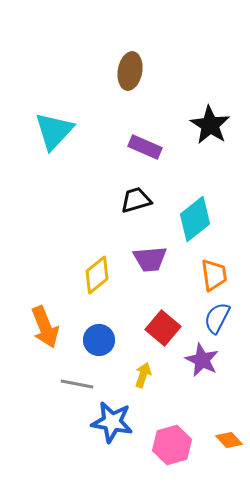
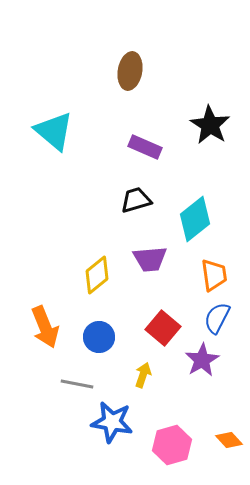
cyan triangle: rotated 33 degrees counterclockwise
blue circle: moved 3 px up
purple star: rotated 16 degrees clockwise
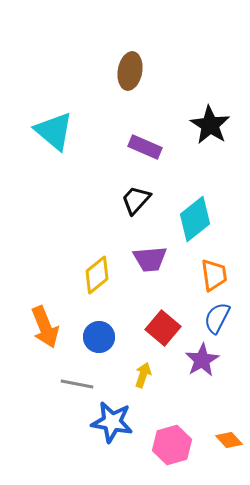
black trapezoid: rotated 32 degrees counterclockwise
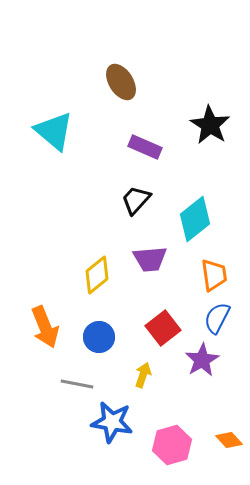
brown ellipse: moved 9 px left, 11 px down; rotated 42 degrees counterclockwise
red square: rotated 12 degrees clockwise
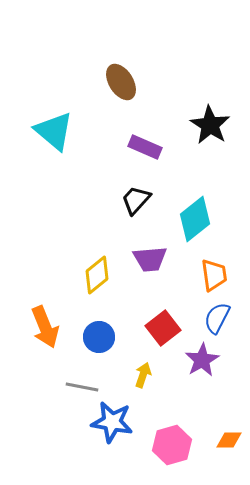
gray line: moved 5 px right, 3 px down
orange diamond: rotated 48 degrees counterclockwise
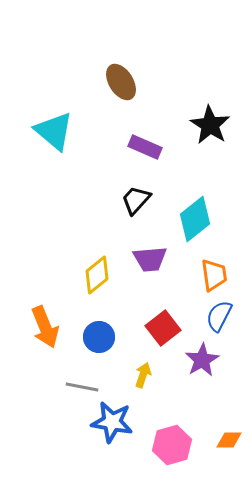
blue semicircle: moved 2 px right, 2 px up
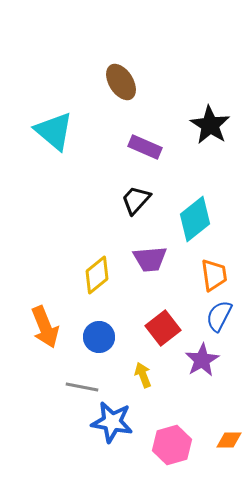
yellow arrow: rotated 40 degrees counterclockwise
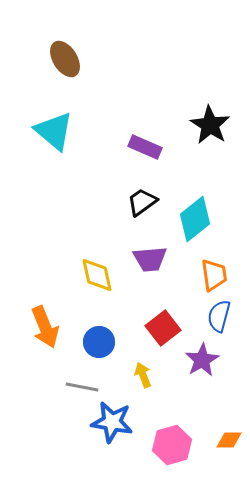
brown ellipse: moved 56 px left, 23 px up
black trapezoid: moved 6 px right, 2 px down; rotated 12 degrees clockwise
yellow diamond: rotated 63 degrees counterclockwise
blue semicircle: rotated 12 degrees counterclockwise
blue circle: moved 5 px down
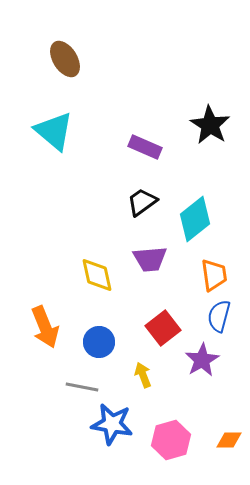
blue star: moved 2 px down
pink hexagon: moved 1 px left, 5 px up
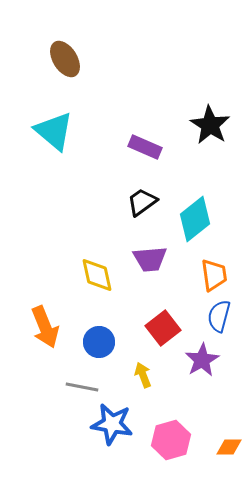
orange diamond: moved 7 px down
